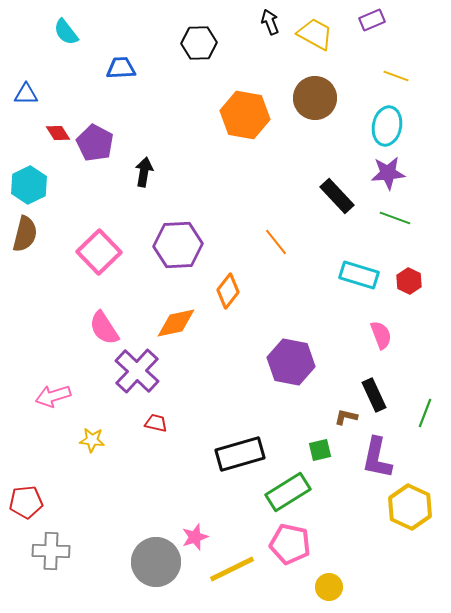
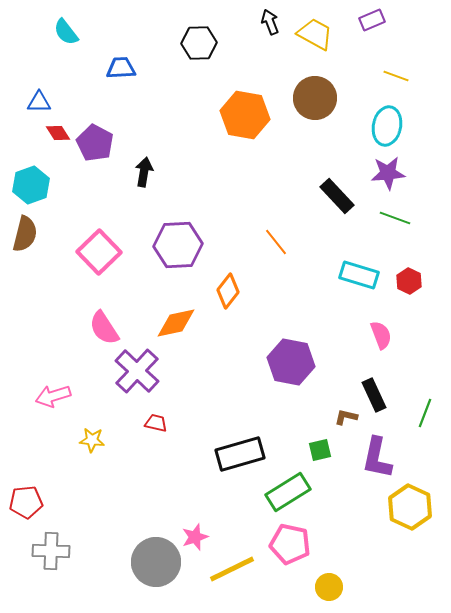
blue triangle at (26, 94): moved 13 px right, 8 px down
cyan hexagon at (29, 185): moved 2 px right; rotated 6 degrees clockwise
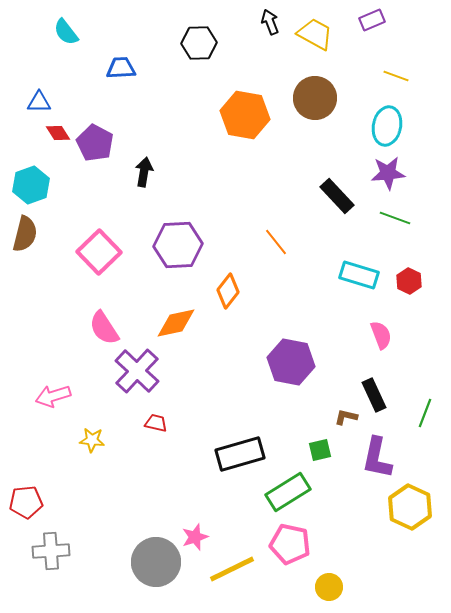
gray cross at (51, 551): rotated 6 degrees counterclockwise
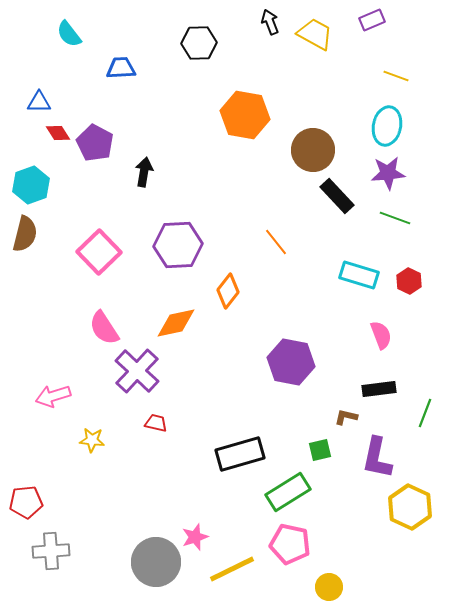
cyan semicircle at (66, 32): moved 3 px right, 2 px down
brown circle at (315, 98): moved 2 px left, 52 px down
black rectangle at (374, 395): moved 5 px right, 6 px up; rotated 72 degrees counterclockwise
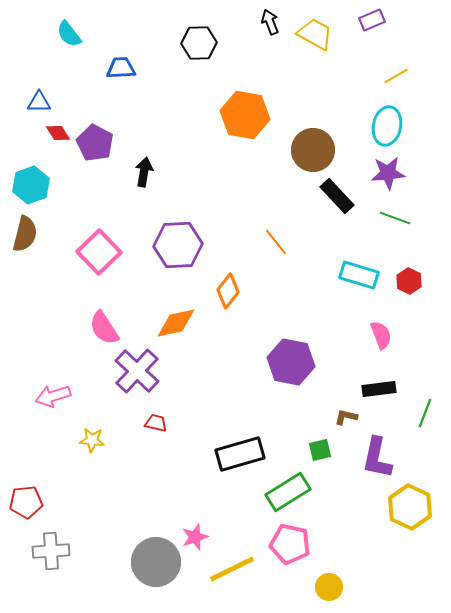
yellow line at (396, 76): rotated 50 degrees counterclockwise
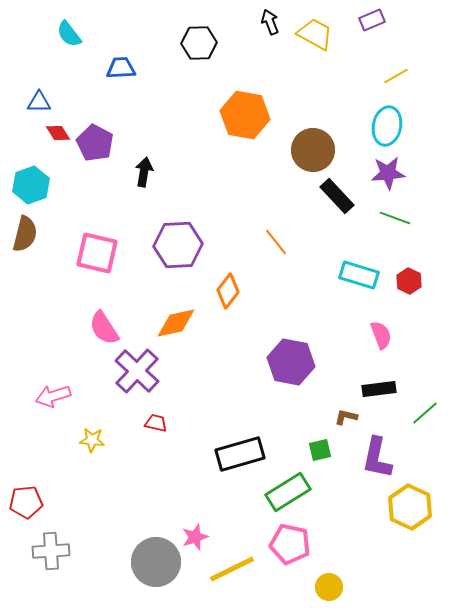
pink square at (99, 252): moved 2 px left, 1 px down; rotated 33 degrees counterclockwise
green line at (425, 413): rotated 28 degrees clockwise
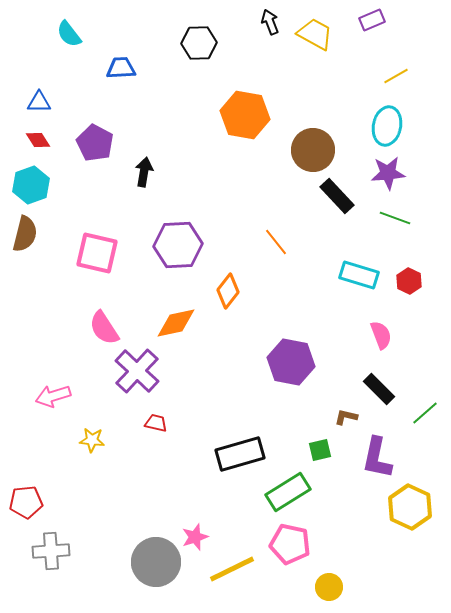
red diamond at (58, 133): moved 20 px left, 7 px down
black rectangle at (379, 389): rotated 52 degrees clockwise
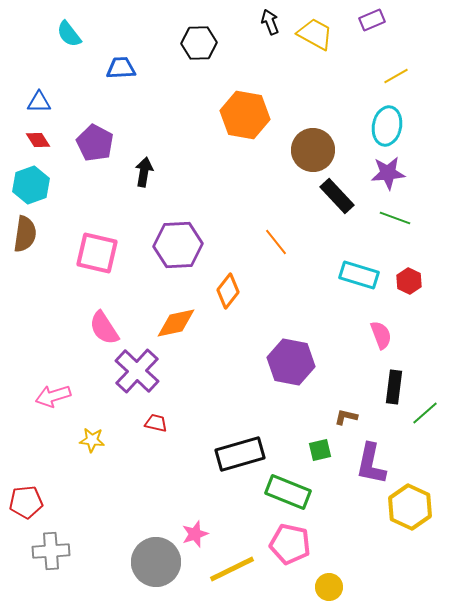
brown semicircle at (25, 234): rotated 6 degrees counterclockwise
black rectangle at (379, 389): moved 15 px right, 2 px up; rotated 52 degrees clockwise
purple L-shape at (377, 458): moved 6 px left, 6 px down
green rectangle at (288, 492): rotated 54 degrees clockwise
pink star at (195, 537): moved 3 px up
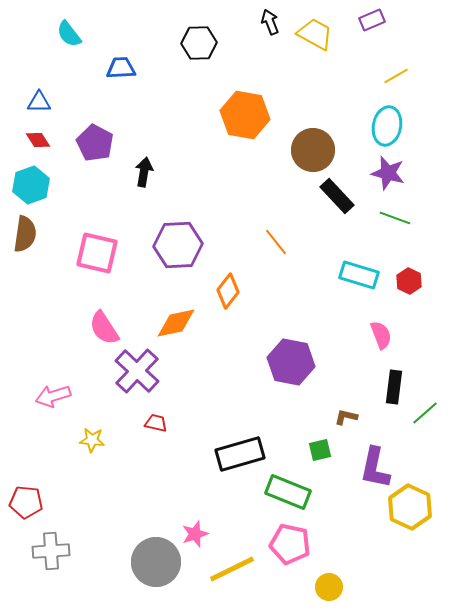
purple star at (388, 173): rotated 20 degrees clockwise
purple L-shape at (371, 464): moved 4 px right, 4 px down
red pentagon at (26, 502): rotated 12 degrees clockwise
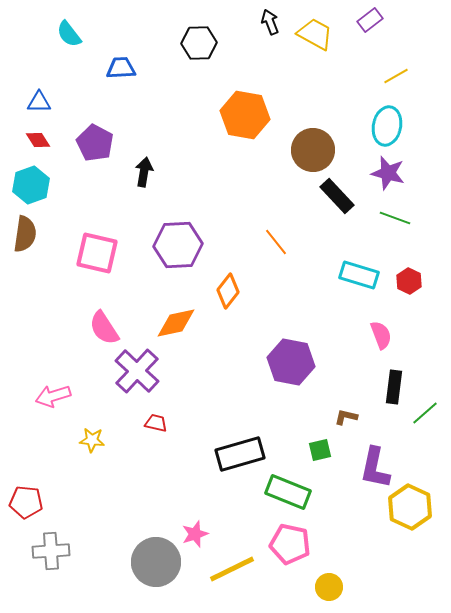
purple rectangle at (372, 20): moved 2 px left; rotated 15 degrees counterclockwise
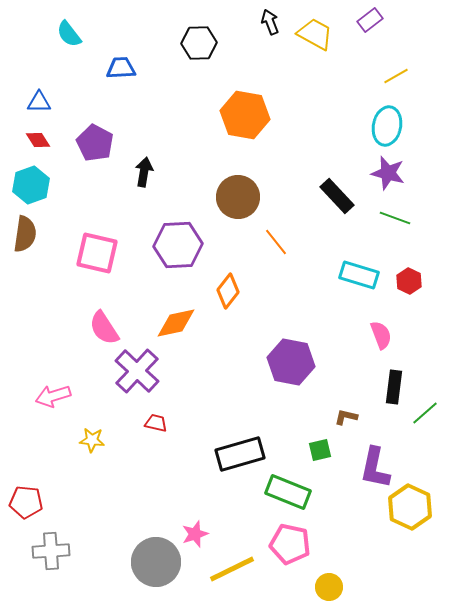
brown circle at (313, 150): moved 75 px left, 47 px down
